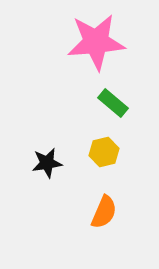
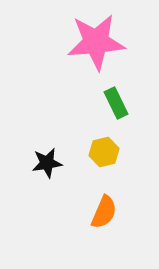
green rectangle: moved 3 px right; rotated 24 degrees clockwise
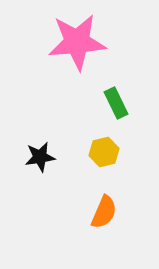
pink star: moved 19 px left
black star: moved 7 px left, 6 px up
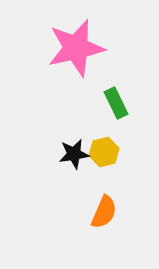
pink star: moved 1 px left, 6 px down; rotated 8 degrees counterclockwise
black star: moved 34 px right, 3 px up
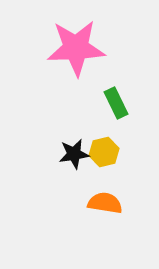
pink star: rotated 10 degrees clockwise
orange semicircle: moved 1 px right, 9 px up; rotated 104 degrees counterclockwise
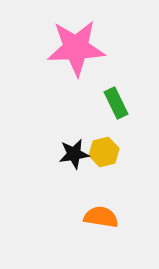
orange semicircle: moved 4 px left, 14 px down
